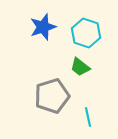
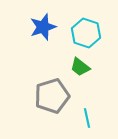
cyan line: moved 1 px left, 1 px down
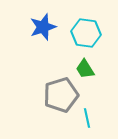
cyan hexagon: rotated 12 degrees counterclockwise
green trapezoid: moved 5 px right, 2 px down; rotated 20 degrees clockwise
gray pentagon: moved 9 px right, 1 px up
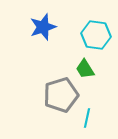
cyan hexagon: moved 10 px right, 2 px down
cyan line: rotated 24 degrees clockwise
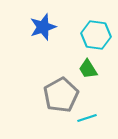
green trapezoid: moved 3 px right
gray pentagon: rotated 12 degrees counterclockwise
cyan line: rotated 60 degrees clockwise
